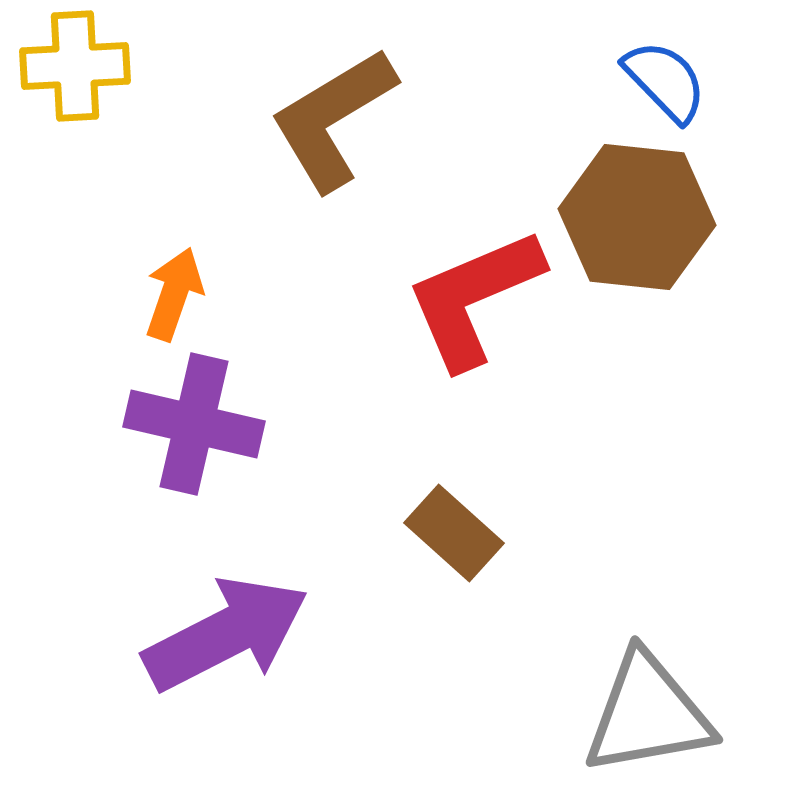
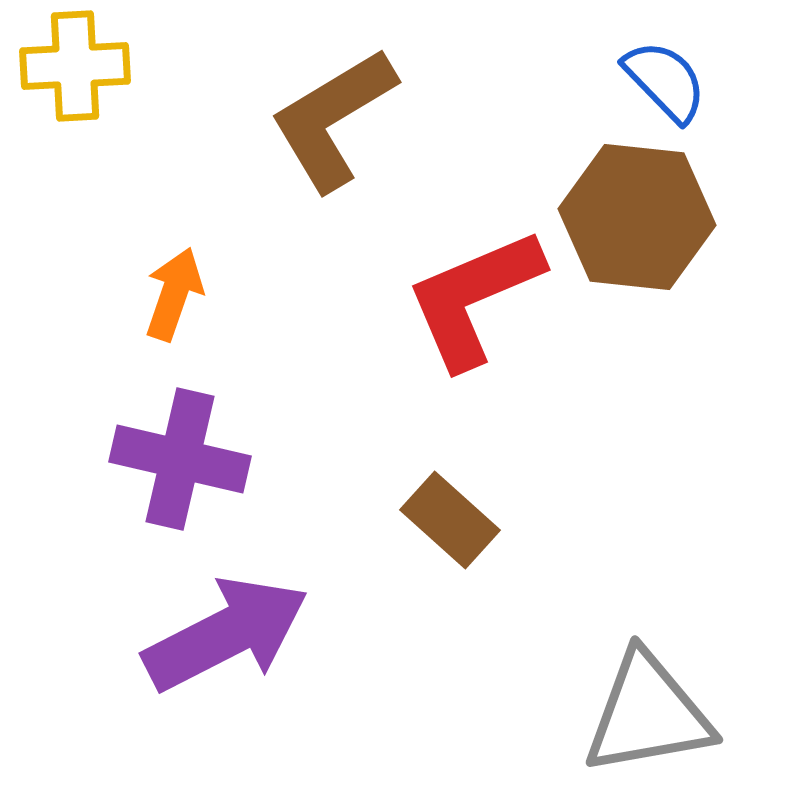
purple cross: moved 14 px left, 35 px down
brown rectangle: moved 4 px left, 13 px up
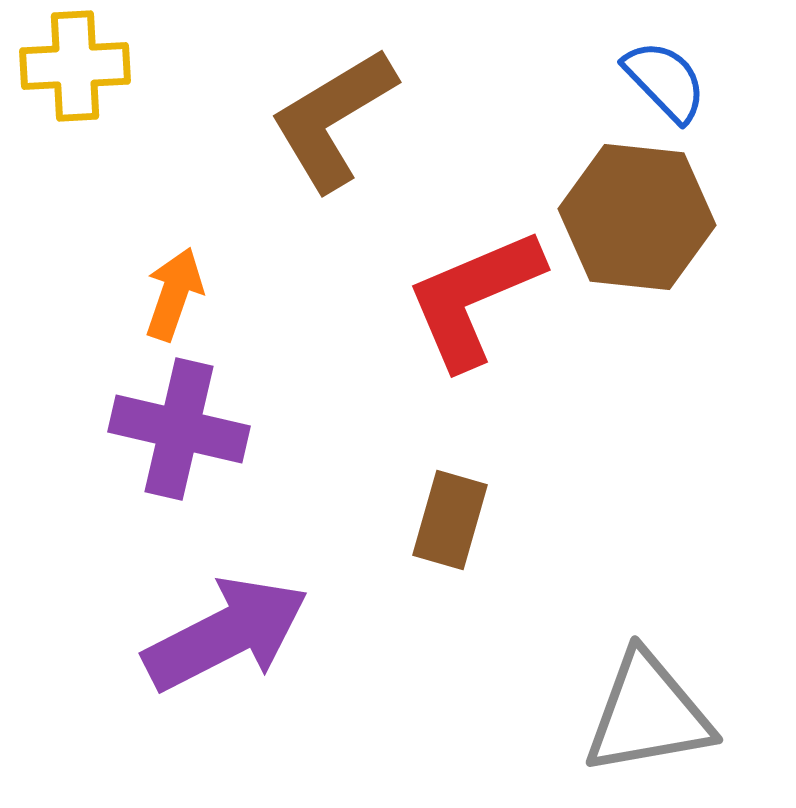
purple cross: moved 1 px left, 30 px up
brown rectangle: rotated 64 degrees clockwise
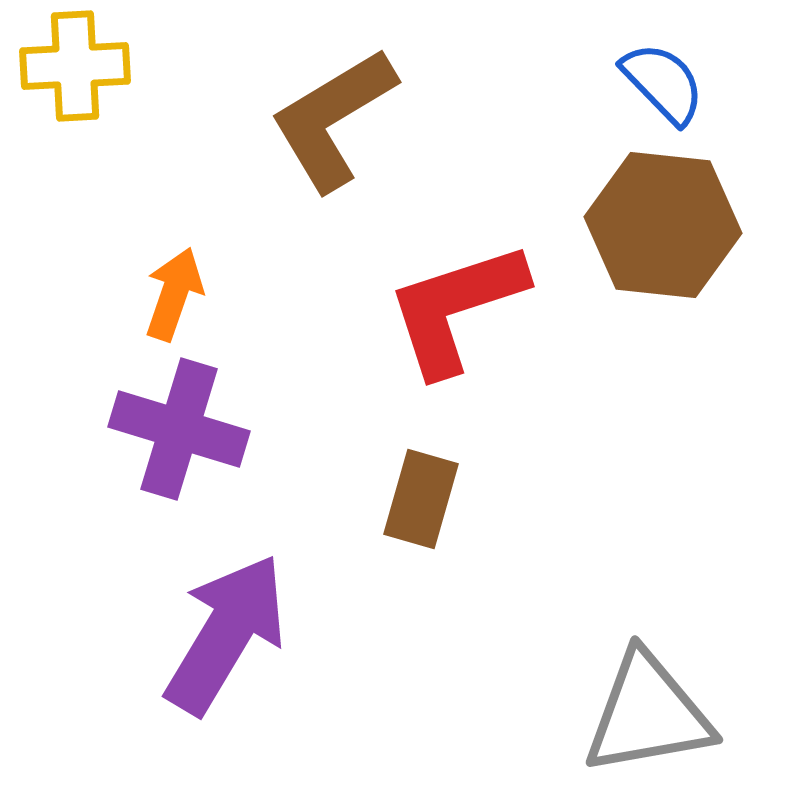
blue semicircle: moved 2 px left, 2 px down
brown hexagon: moved 26 px right, 8 px down
red L-shape: moved 18 px left, 10 px down; rotated 5 degrees clockwise
purple cross: rotated 4 degrees clockwise
brown rectangle: moved 29 px left, 21 px up
purple arrow: rotated 32 degrees counterclockwise
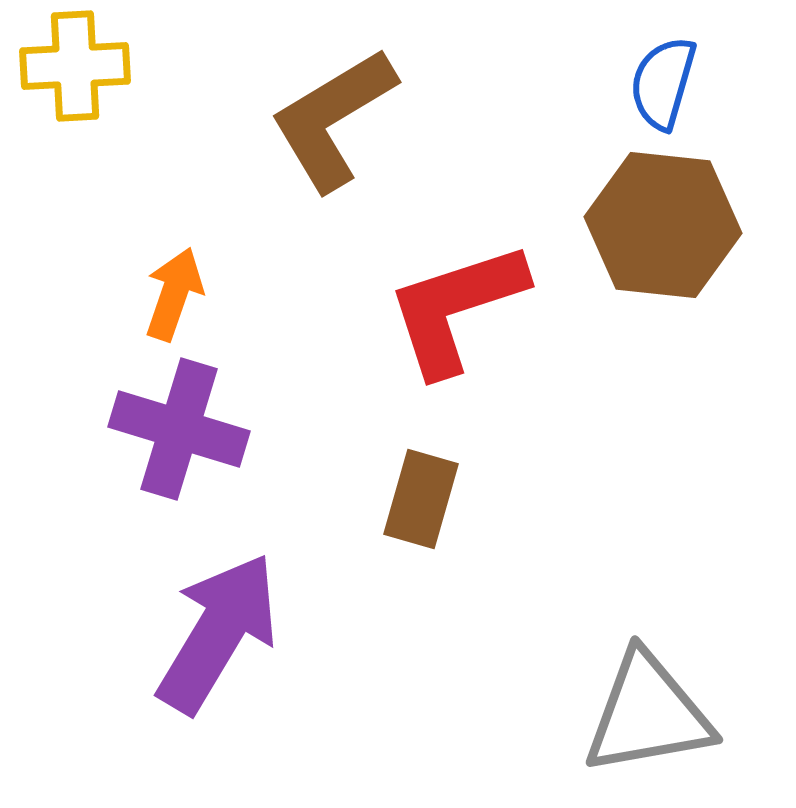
blue semicircle: rotated 120 degrees counterclockwise
purple arrow: moved 8 px left, 1 px up
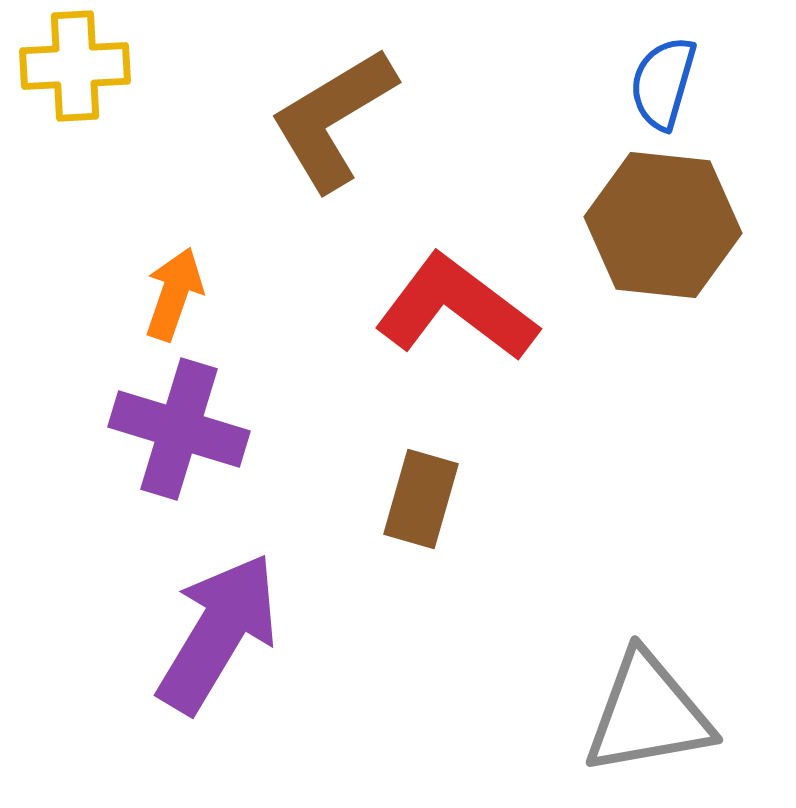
red L-shape: rotated 55 degrees clockwise
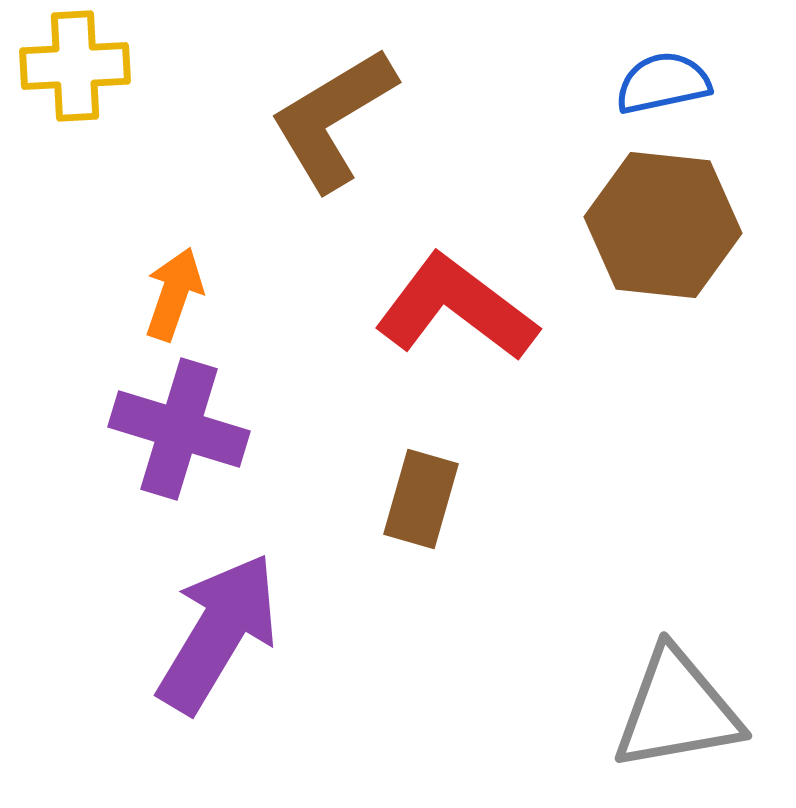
blue semicircle: rotated 62 degrees clockwise
gray triangle: moved 29 px right, 4 px up
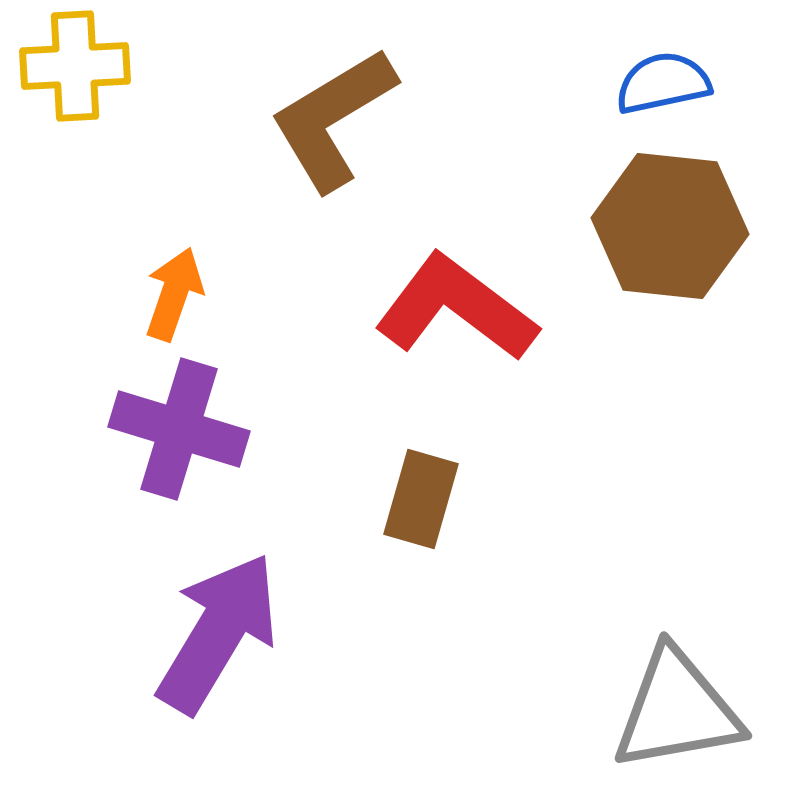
brown hexagon: moved 7 px right, 1 px down
